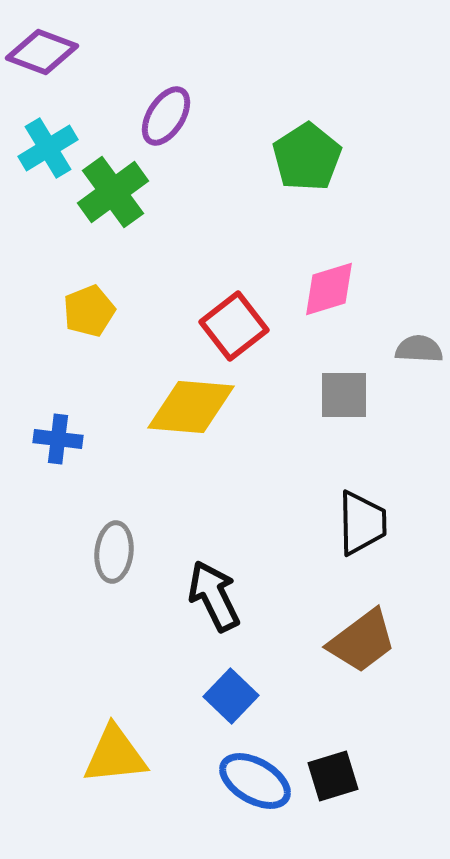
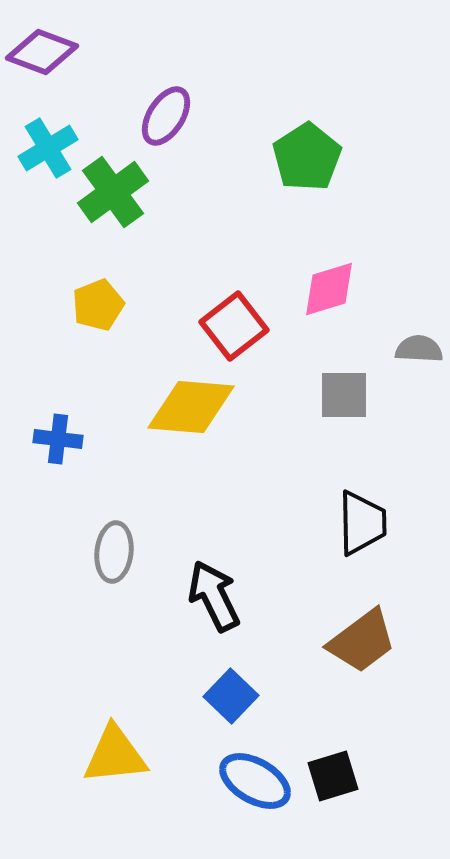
yellow pentagon: moved 9 px right, 6 px up
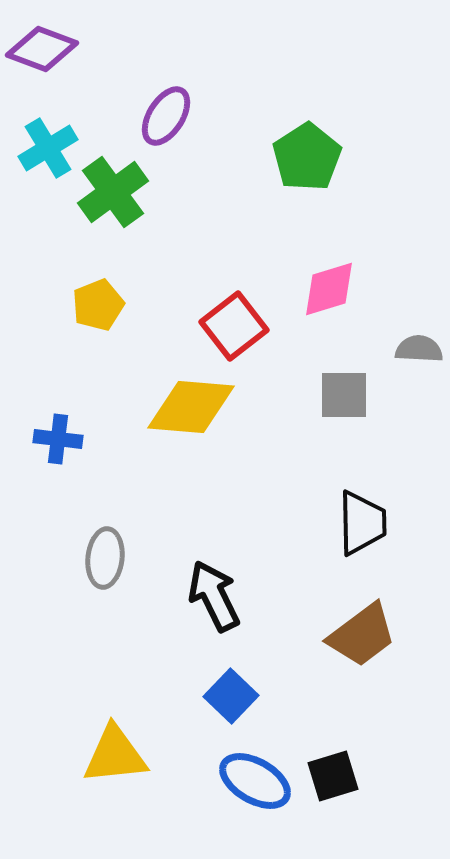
purple diamond: moved 3 px up
gray ellipse: moved 9 px left, 6 px down
brown trapezoid: moved 6 px up
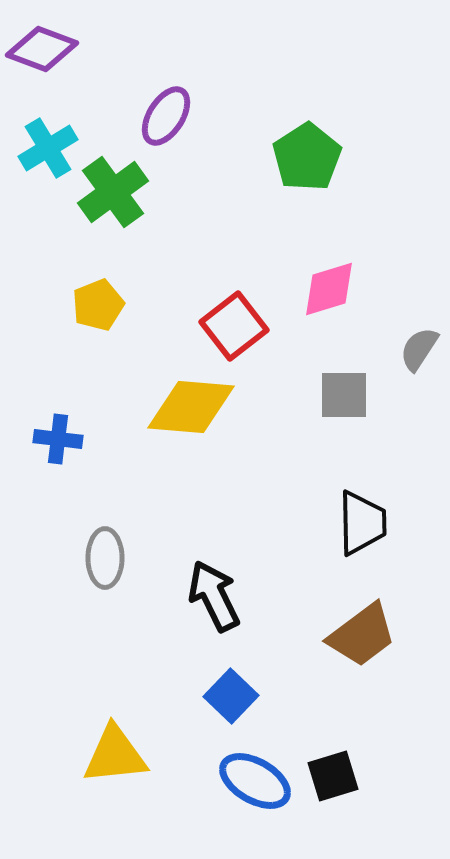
gray semicircle: rotated 60 degrees counterclockwise
gray ellipse: rotated 6 degrees counterclockwise
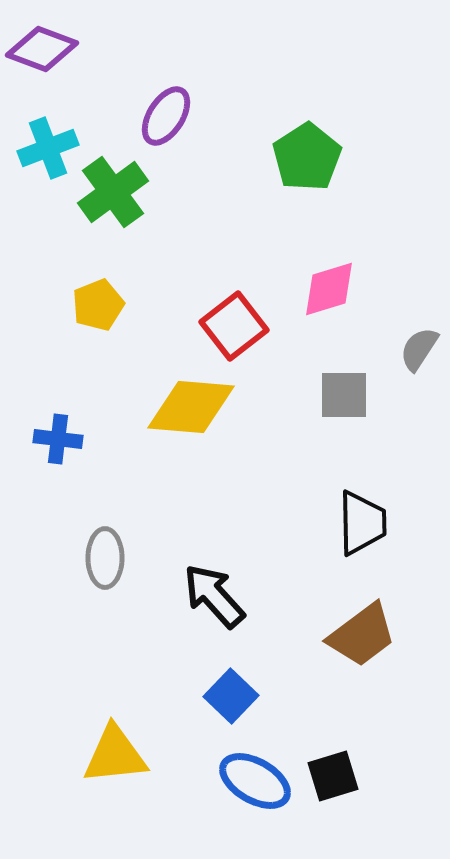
cyan cross: rotated 10 degrees clockwise
black arrow: rotated 16 degrees counterclockwise
